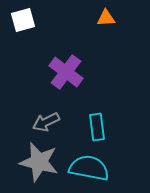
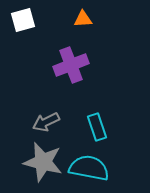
orange triangle: moved 23 px left, 1 px down
purple cross: moved 5 px right, 7 px up; rotated 32 degrees clockwise
cyan rectangle: rotated 12 degrees counterclockwise
gray star: moved 4 px right
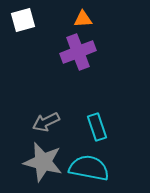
purple cross: moved 7 px right, 13 px up
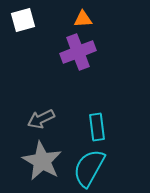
gray arrow: moved 5 px left, 3 px up
cyan rectangle: rotated 12 degrees clockwise
gray star: moved 1 px left, 1 px up; rotated 15 degrees clockwise
cyan semicircle: rotated 72 degrees counterclockwise
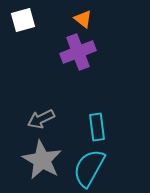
orange triangle: rotated 42 degrees clockwise
gray star: moved 1 px up
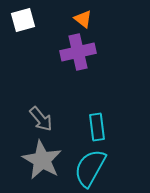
purple cross: rotated 8 degrees clockwise
gray arrow: rotated 104 degrees counterclockwise
cyan semicircle: moved 1 px right
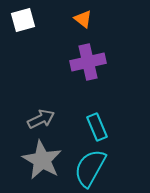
purple cross: moved 10 px right, 10 px down
gray arrow: rotated 76 degrees counterclockwise
cyan rectangle: rotated 16 degrees counterclockwise
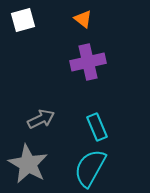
gray star: moved 14 px left, 4 px down
